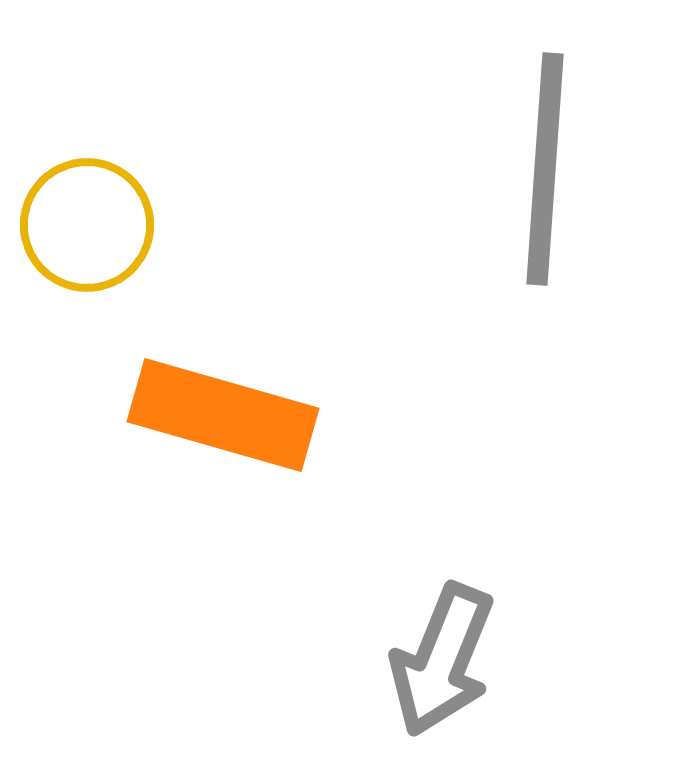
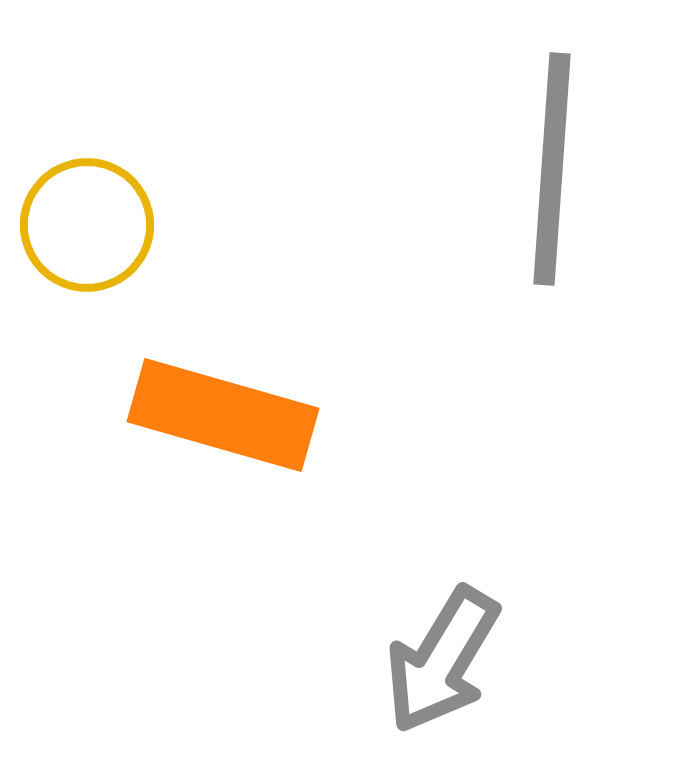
gray line: moved 7 px right
gray arrow: rotated 9 degrees clockwise
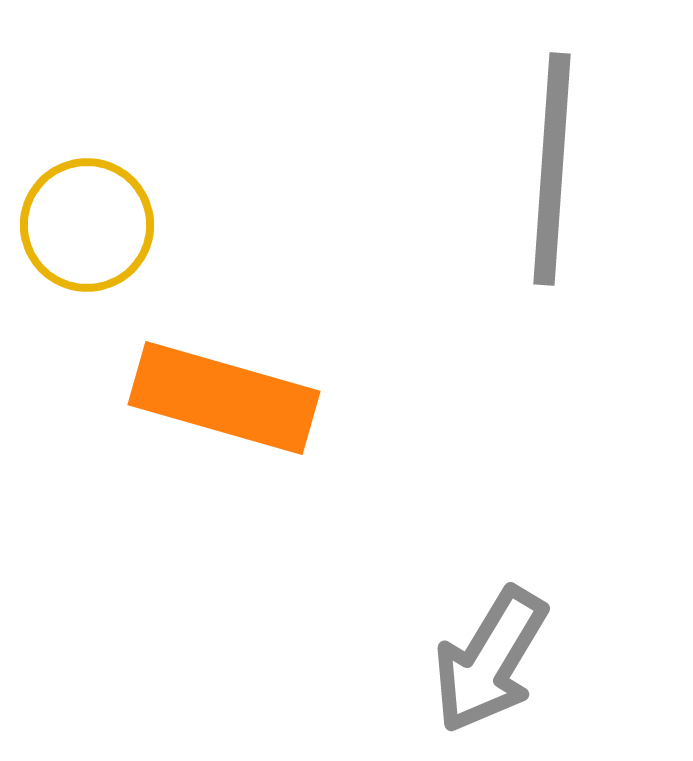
orange rectangle: moved 1 px right, 17 px up
gray arrow: moved 48 px right
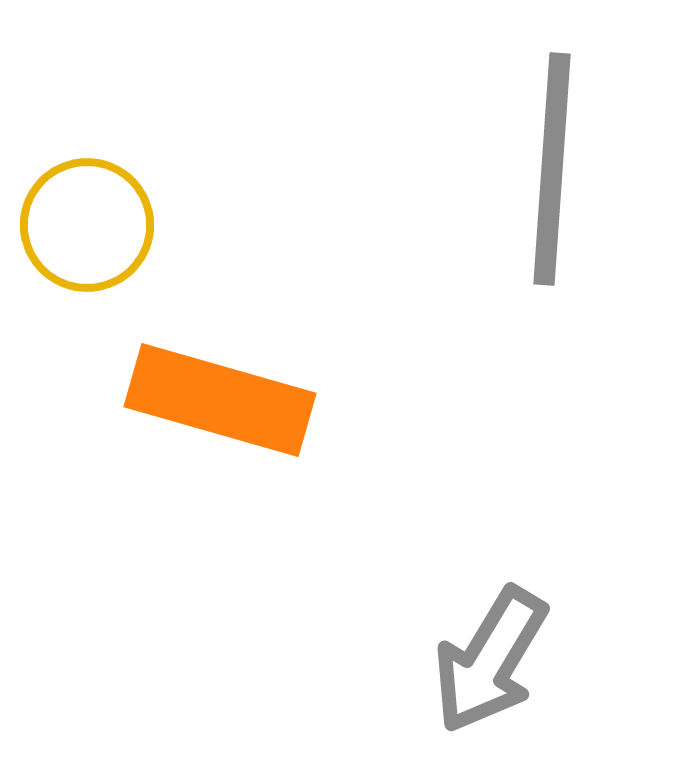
orange rectangle: moved 4 px left, 2 px down
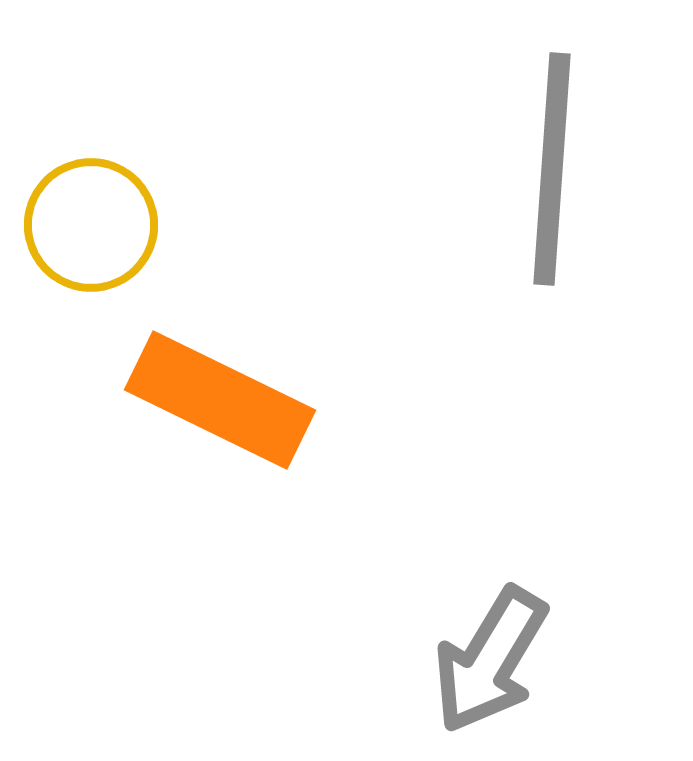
yellow circle: moved 4 px right
orange rectangle: rotated 10 degrees clockwise
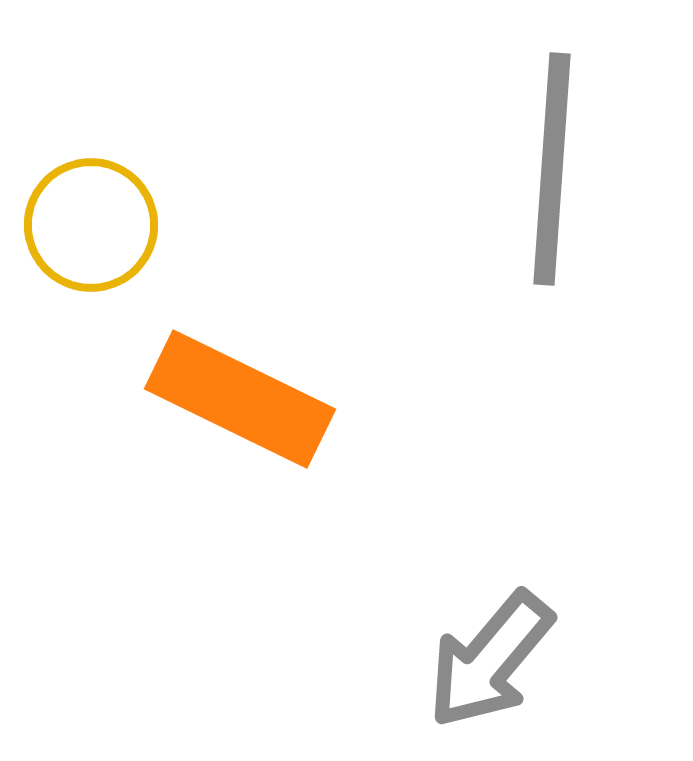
orange rectangle: moved 20 px right, 1 px up
gray arrow: rotated 9 degrees clockwise
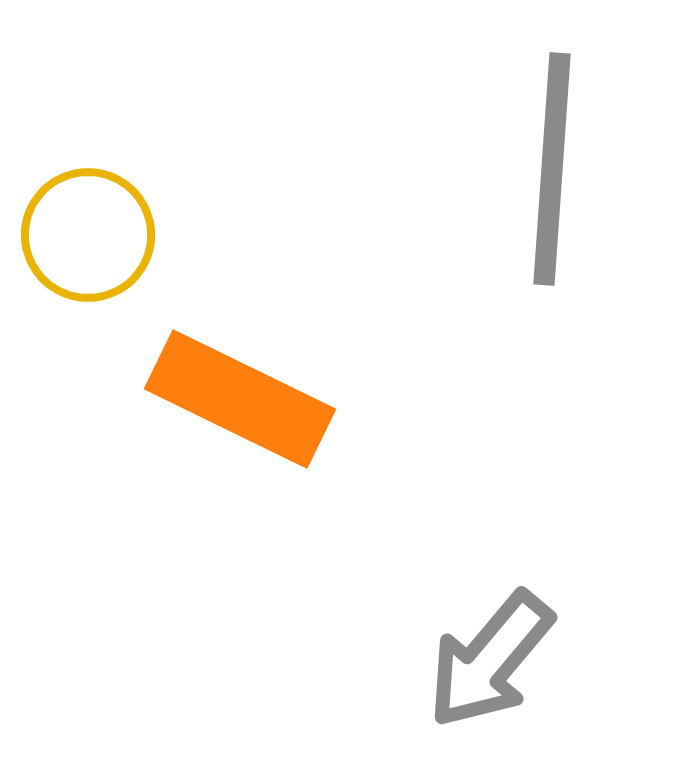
yellow circle: moved 3 px left, 10 px down
